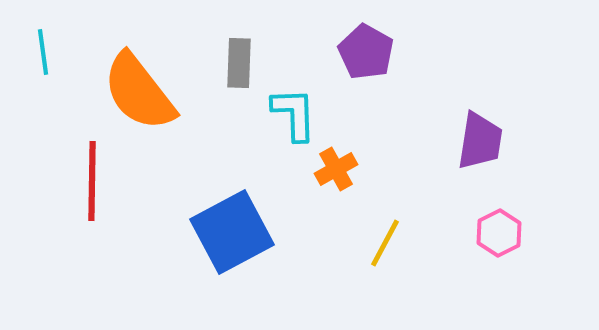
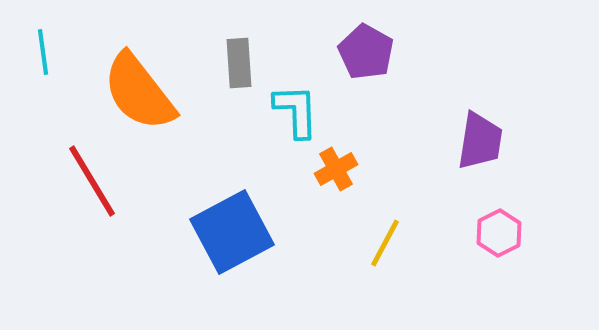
gray rectangle: rotated 6 degrees counterclockwise
cyan L-shape: moved 2 px right, 3 px up
red line: rotated 32 degrees counterclockwise
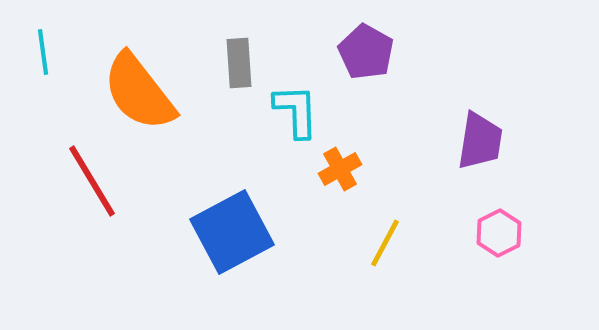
orange cross: moved 4 px right
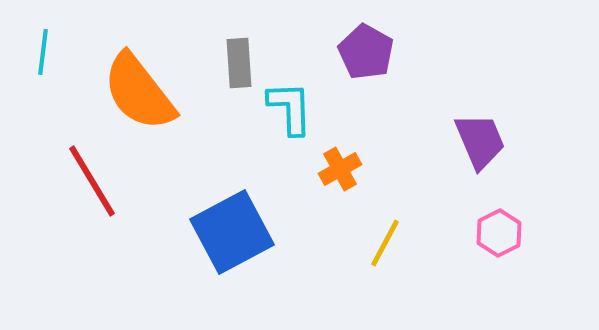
cyan line: rotated 15 degrees clockwise
cyan L-shape: moved 6 px left, 3 px up
purple trapezoid: rotated 32 degrees counterclockwise
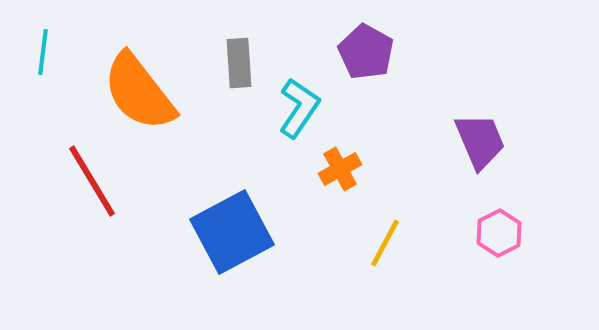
cyan L-shape: moved 9 px right; rotated 36 degrees clockwise
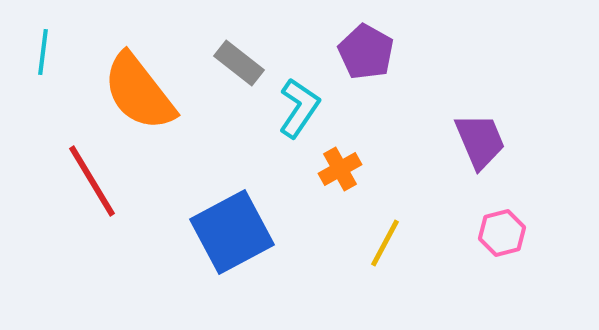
gray rectangle: rotated 48 degrees counterclockwise
pink hexagon: moved 3 px right; rotated 12 degrees clockwise
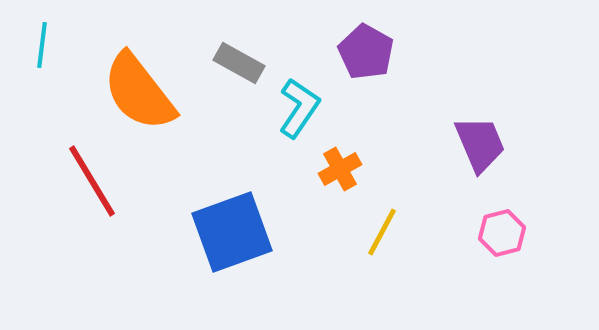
cyan line: moved 1 px left, 7 px up
gray rectangle: rotated 9 degrees counterclockwise
purple trapezoid: moved 3 px down
blue square: rotated 8 degrees clockwise
yellow line: moved 3 px left, 11 px up
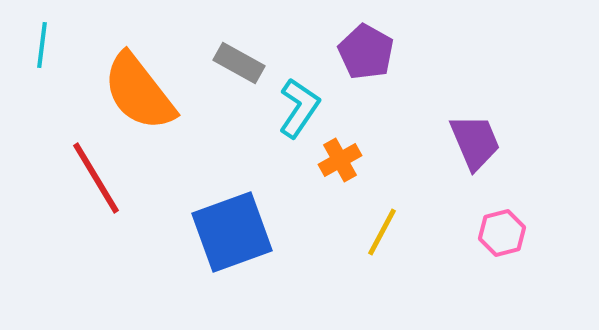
purple trapezoid: moved 5 px left, 2 px up
orange cross: moved 9 px up
red line: moved 4 px right, 3 px up
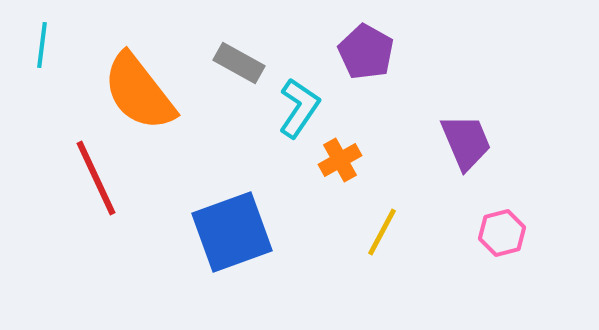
purple trapezoid: moved 9 px left
red line: rotated 6 degrees clockwise
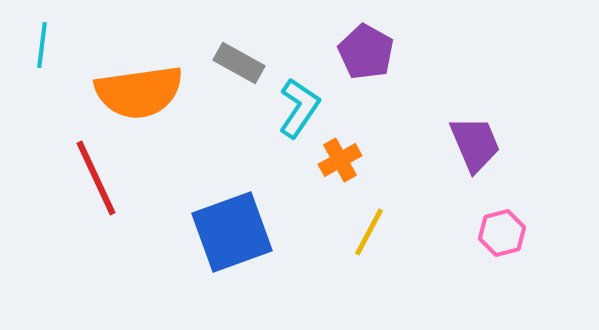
orange semicircle: rotated 60 degrees counterclockwise
purple trapezoid: moved 9 px right, 2 px down
yellow line: moved 13 px left
